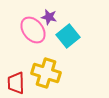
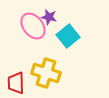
pink ellipse: moved 4 px up
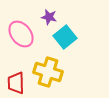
pink ellipse: moved 12 px left, 8 px down
cyan square: moved 3 px left, 1 px down
yellow cross: moved 2 px right, 1 px up
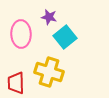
pink ellipse: rotated 36 degrees clockwise
yellow cross: moved 1 px right
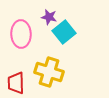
cyan square: moved 1 px left, 5 px up
